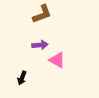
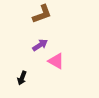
purple arrow: rotated 28 degrees counterclockwise
pink triangle: moved 1 px left, 1 px down
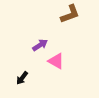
brown L-shape: moved 28 px right
black arrow: rotated 16 degrees clockwise
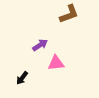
brown L-shape: moved 1 px left
pink triangle: moved 2 px down; rotated 36 degrees counterclockwise
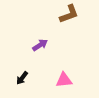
pink triangle: moved 8 px right, 17 px down
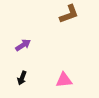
purple arrow: moved 17 px left
black arrow: rotated 16 degrees counterclockwise
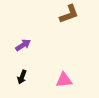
black arrow: moved 1 px up
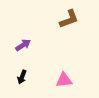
brown L-shape: moved 5 px down
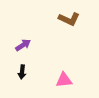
brown L-shape: rotated 45 degrees clockwise
black arrow: moved 5 px up; rotated 16 degrees counterclockwise
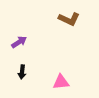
purple arrow: moved 4 px left, 3 px up
pink triangle: moved 3 px left, 2 px down
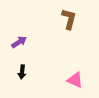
brown L-shape: rotated 100 degrees counterclockwise
pink triangle: moved 14 px right, 2 px up; rotated 30 degrees clockwise
